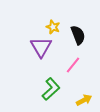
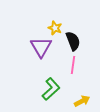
yellow star: moved 2 px right, 1 px down
black semicircle: moved 5 px left, 6 px down
pink line: rotated 30 degrees counterclockwise
yellow arrow: moved 2 px left, 1 px down
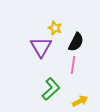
black semicircle: moved 3 px right, 1 px down; rotated 48 degrees clockwise
yellow arrow: moved 2 px left
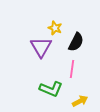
pink line: moved 1 px left, 4 px down
green L-shape: rotated 65 degrees clockwise
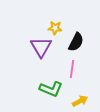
yellow star: rotated 16 degrees counterclockwise
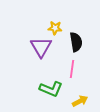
black semicircle: rotated 36 degrees counterclockwise
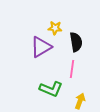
purple triangle: rotated 30 degrees clockwise
yellow arrow: rotated 42 degrees counterclockwise
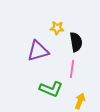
yellow star: moved 2 px right
purple triangle: moved 3 px left, 4 px down; rotated 15 degrees clockwise
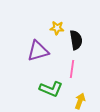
black semicircle: moved 2 px up
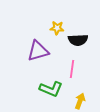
black semicircle: moved 2 px right; rotated 96 degrees clockwise
